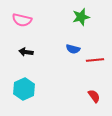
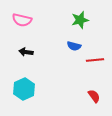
green star: moved 1 px left, 3 px down
blue semicircle: moved 1 px right, 3 px up
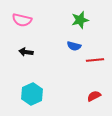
cyan hexagon: moved 8 px right, 5 px down
red semicircle: rotated 80 degrees counterclockwise
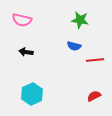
green star: rotated 24 degrees clockwise
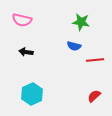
green star: moved 1 px right, 2 px down
red semicircle: rotated 16 degrees counterclockwise
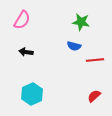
pink semicircle: rotated 72 degrees counterclockwise
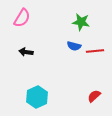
pink semicircle: moved 2 px up
red line: moved 9 px up
cyan hexagon: moved 5 px right, 3 px down
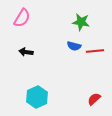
red semicircle: moved 3 px down
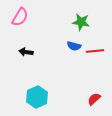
pink semicircle: moved 2 px left, 1 px up
